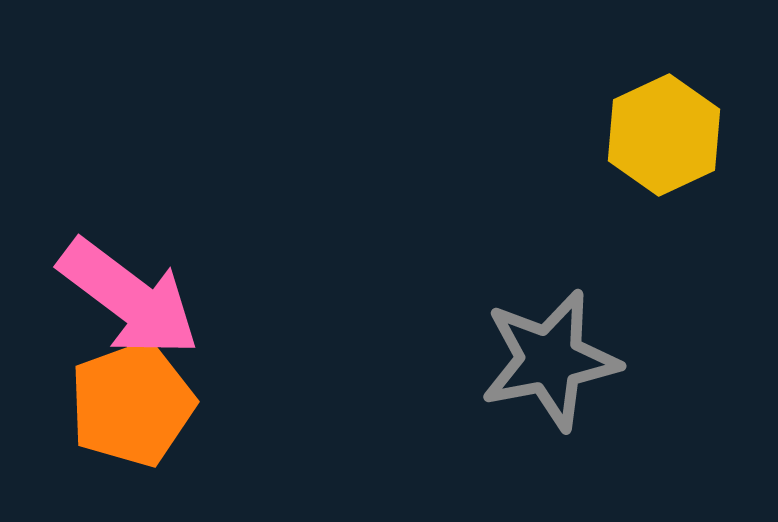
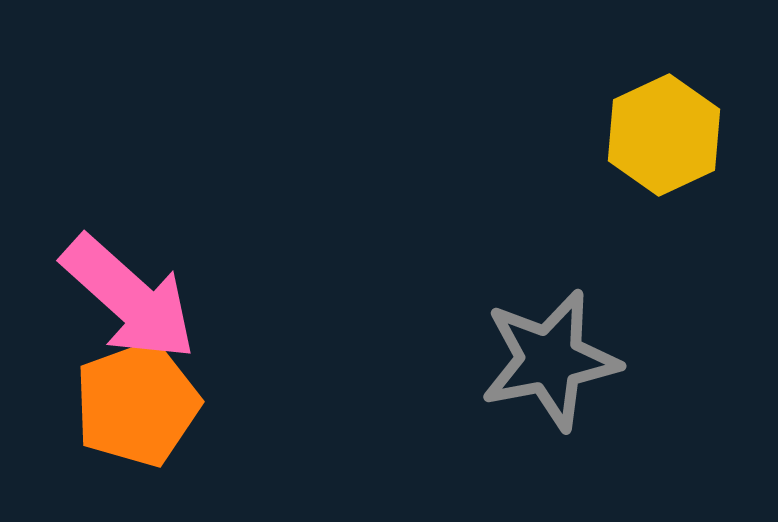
pink arrow: rotated 5 degrees clockwise
orange pentagon: moved 5 px right
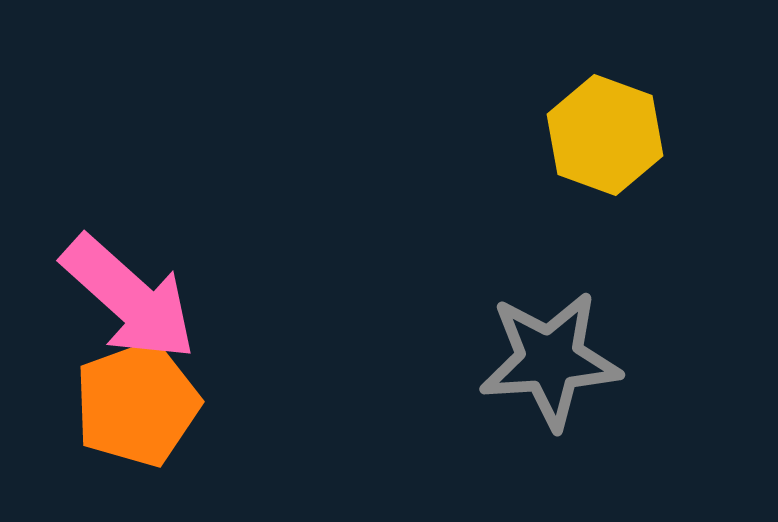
yellow hexagon: moved 59 px left; rotated 15 degrees counterclockwise
gray star: rotated 7 degrees clockwise
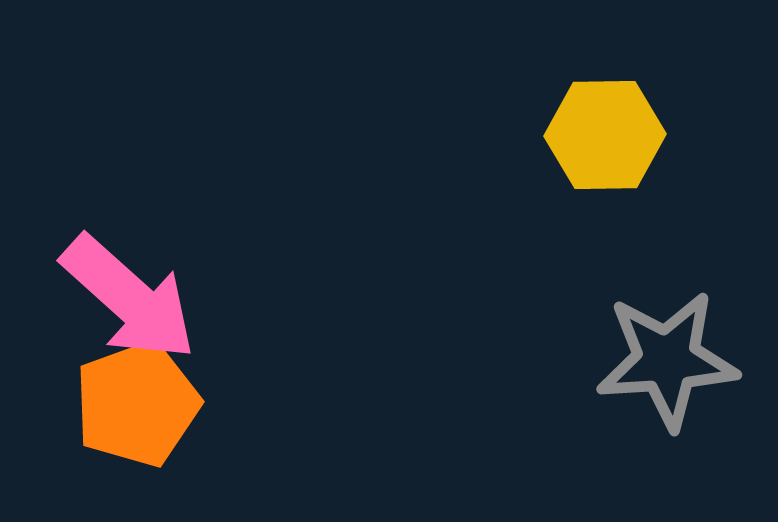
yellow hexagon: rotated 21 degrees counterclockwise
gray star: moved 117 px right
